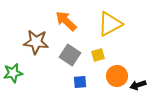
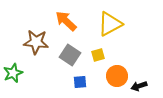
green star: rotated 12 degrees counterclockwise
black arrow: moved 1 px right, 1 px down
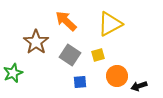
brown star: rotated 30 degrees clockwise
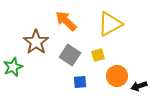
green star: moved 6 px up
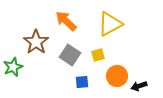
blue square: moved 2 px right
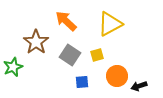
yellow square: moved 1 px left
